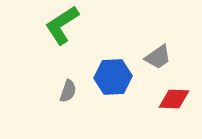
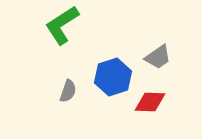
blue hexagon: rotated 15 degrees counterclockwise
red diamond: moved 24 px left, 3 px down
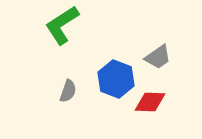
blue hexagon: moved 3 px right, 2 px down; rotated 21 degrees counterclockwise
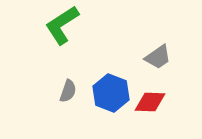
blue hexagon: moved 5 px left, 14 px down
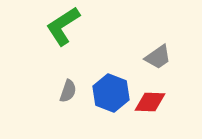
green L-shape: moved 1 px right, 1 px down
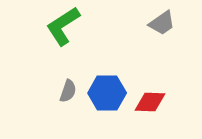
gray trapezoid: moved 4 px right, 34 px up
blue hexagon: moved 4 px left; rotated 21 degrees counterclockwise
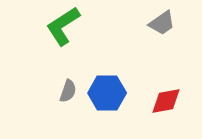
red diamond: moved 16 px right, 1 px up; rotated 12 degrees counterclockwise
